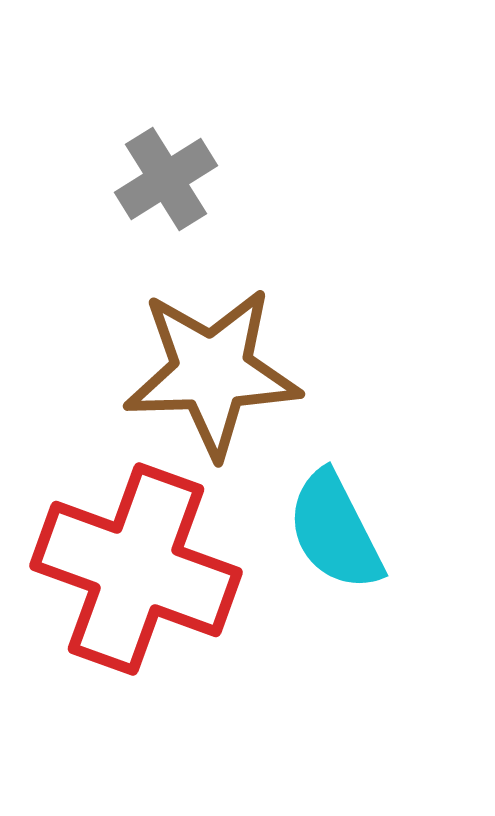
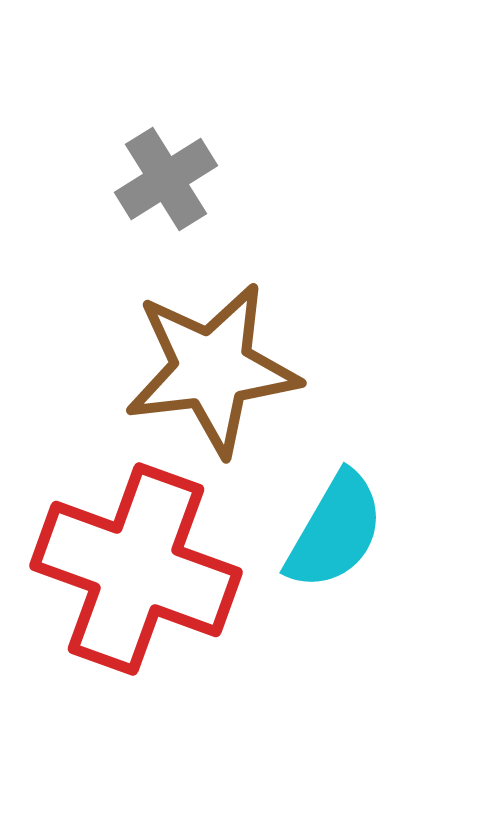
brown star: moved 3 px up; rotated 5 degrees counterclockwise
cyan semicircle: rotated 123 degrees counterclockwise
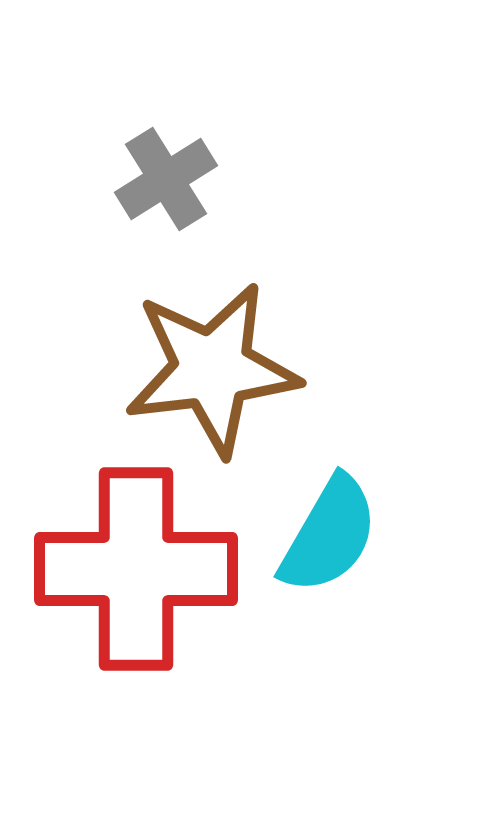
cyan semicircle: moved 6 px left, 4 px down
red cross: rotated 20 degrees counterclockwise
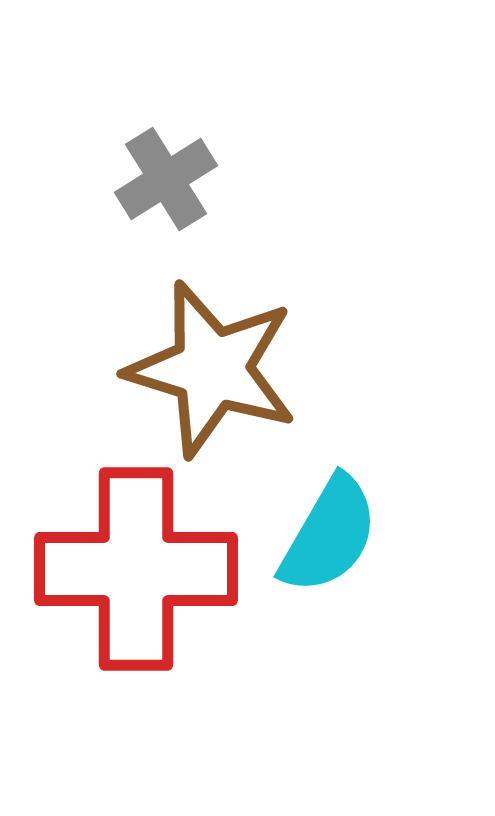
brown star: rotated 24 degrees clockwise
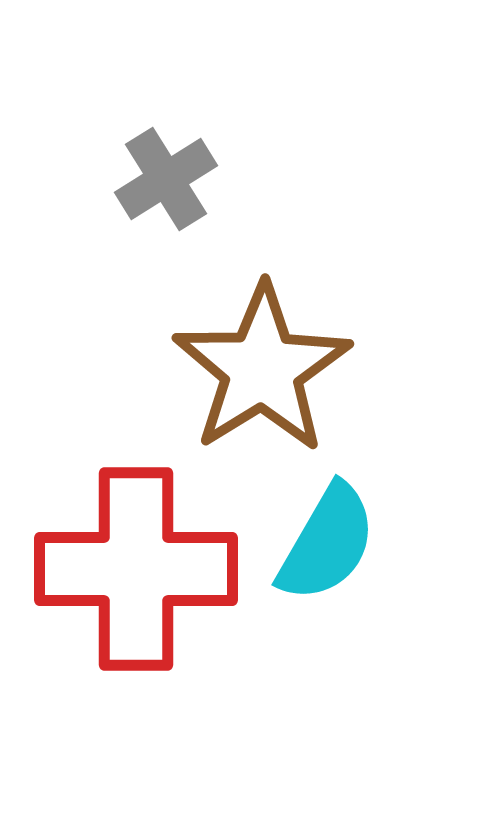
brown star: moved 50 px right; rotated 23 degrees clockwise
cyan semicircle: moved 2 px left, 8 px down
